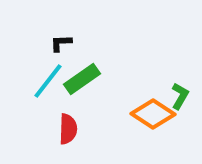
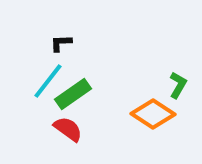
green rectangle: moved 9 px left, 15 px down
green L-shape: moved 2 px left, 11 px up
red semicircle: rotated 56 degrees counterclockwise
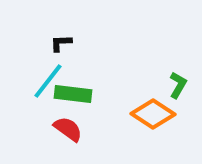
green rectangle: rotated 42 degrees clockwise
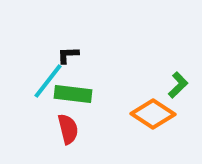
black L-shape: moved 7 px right, 12 px down
green L-shape: rotated 16 degrees clockwise
red semicircle: rotated 40 degrees clockwise
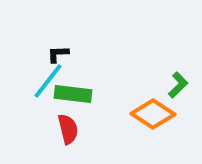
black L-shape: moved 10 px left, 1 px up
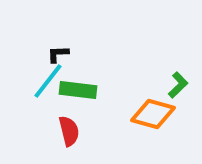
green rectangle: moved 5 px right, 4 px up
orange diamond: rotated 18 degrees counterclockwise
red semicircle: moved 1 px right, 2 px down
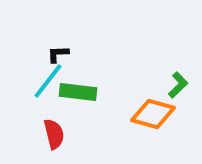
green rectangle: moved 2 px down
red semicircle: moved 15 px left, 3 px down
